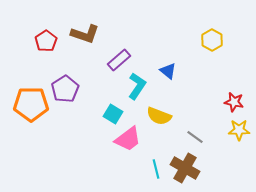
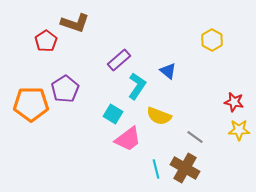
brown L-shape: moved 10 px left, 11 px up
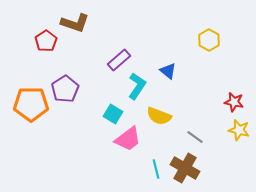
yellow hexagon: moved 3 px left
yellow star: rotated 15 degrees clockwise
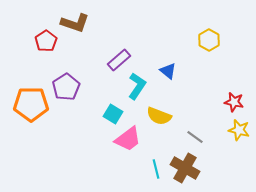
purple pentagon: moved 1 px right, 2 px up
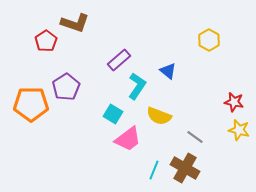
cyan line: moved 2 px left, 1 px down; rotated 36 degrees clockwise
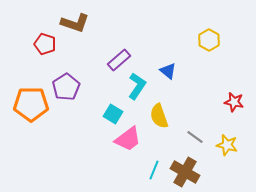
red pentagon: moved 1 px left, 3 px down; rotated 20 degrees counterclockwise
yellow semicircle: rotated 50 degrees clockwise
yellow star: moved 12 px left, 15 px down
brown cross: moved 4 px down
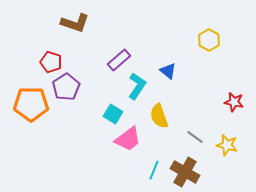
red pentagon: moved 6 px right, 18 px down
